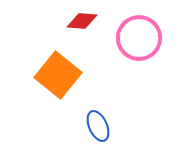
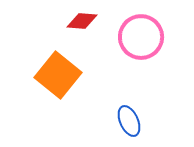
pink circle: moved 2 px right, 1 px up
blue ellipse: moved 31 px right, 5 px up
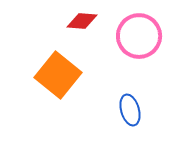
pink circle: moved 2 px left, 1 px up
blue ellipse: moved 1 px right, 11 px up; rotated 8 degrees clockwise
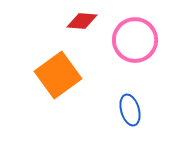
pink circle: moved 4 px left, 4 px down
orange square: rotated 15 degrees clockwise
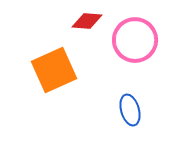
red diamond: moved 5 px right
orange square: moved 4 px left, 5 px up; rotated 12 degrees clockwise
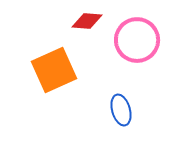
pink circle: moved 2 px right
blue ellipse: moved 9 px left
